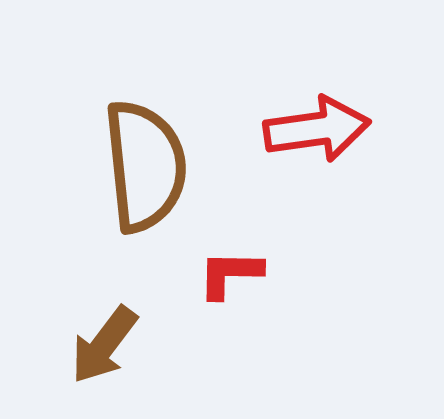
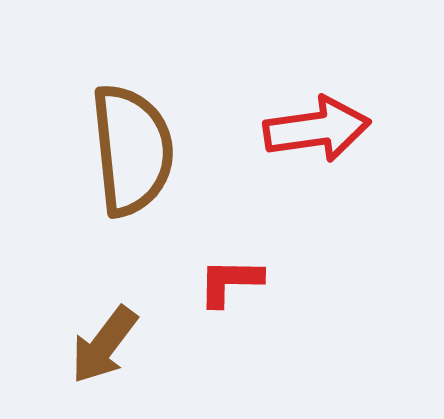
brown semicircle: moved 13 px left, 16 px up
red L-shape: moved 8 px down
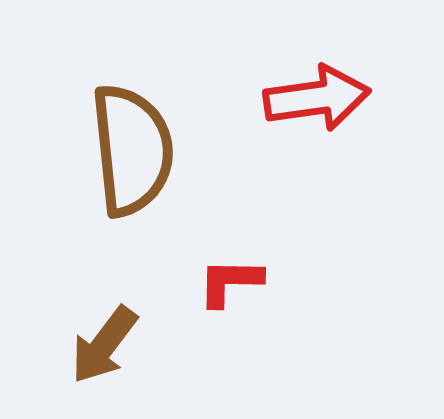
red arrow: moved 31 px up
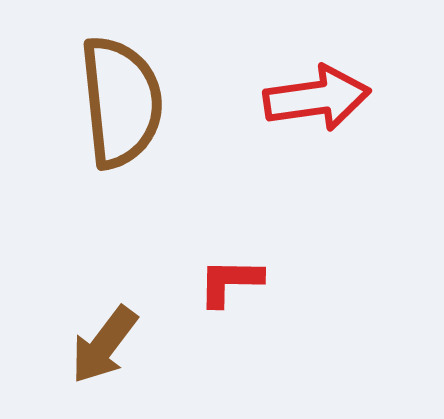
brown semicircle: moved 11 px left, 48 px up
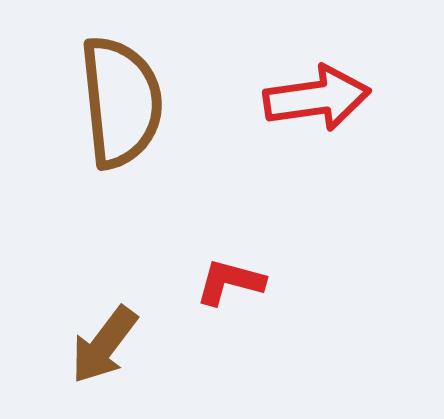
red L-shape: rotated 14 degrees clockwise
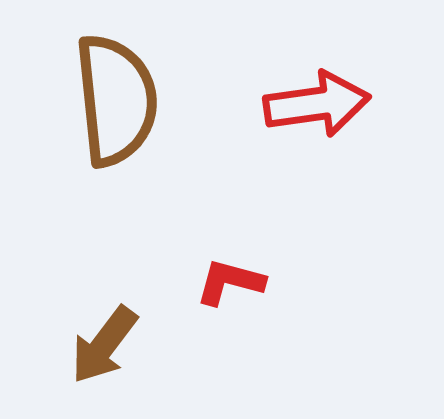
red arrow: moved 6 px down
brown semicircle: moved 5 px left, 2 px up
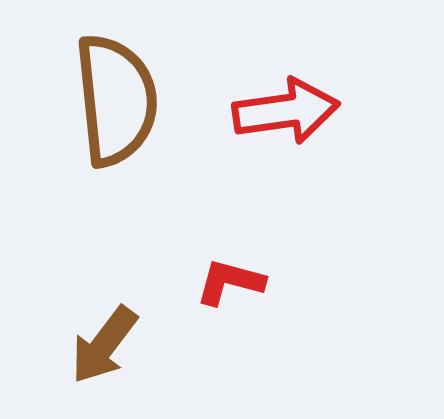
red arrow: moved 31 px left, 7 px down
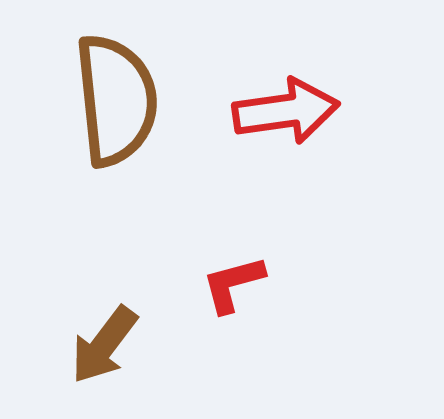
red L-shape: moved 3 px right, 2 px down; rotated 30 degrees counterclockwise
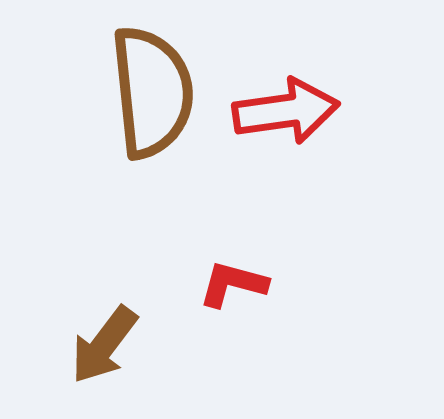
brown semicircle: moved 36 px right, 8 px up
red L-shape: rotated 30 degrees clockwise
